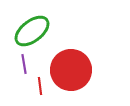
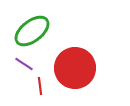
purple line: rotated 48 degrees counterclockwise
red circle: moved 4 px right, 2 px up
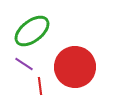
red circle: moved 1 px up
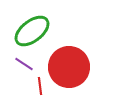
red circle: moved 6 px left
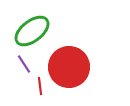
purple line: rotated 24 degrees clockwise
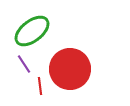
red circle: moved 1 px right, 2 px down
